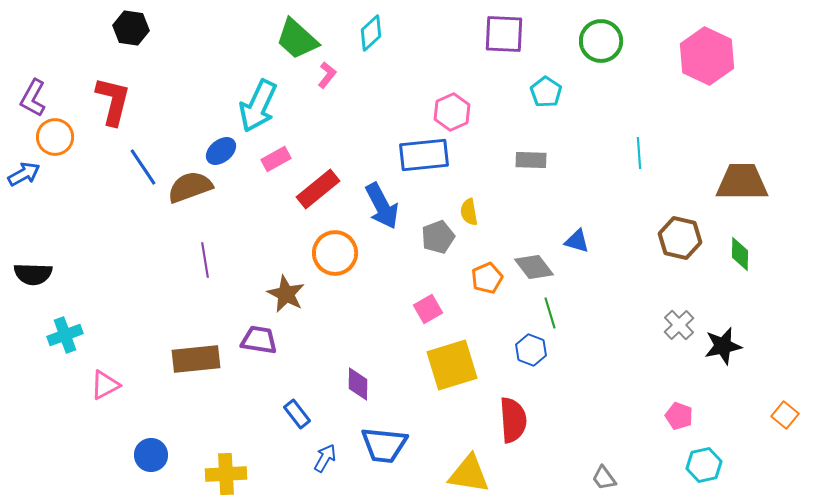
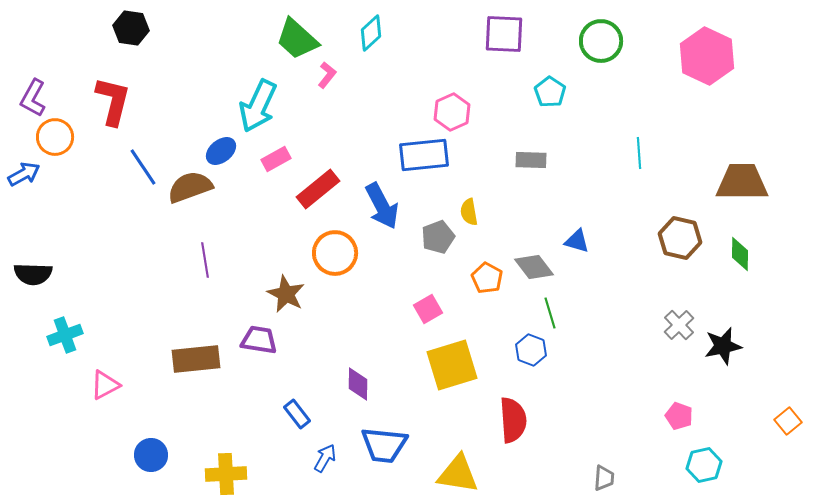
cyan pentagon at (546, 92): moved 4 px right
orange pentagon at (487, 278): rotated 20 degrees counterclockwise
orange square at (785, 415): moved 3 px right, 6 px down; rotated 12 degrees clockwise
yellow triangle at (469, 474): moved 11 px left
gray trapezoid at (604, 478): rotated 140 degrees counterclockwise
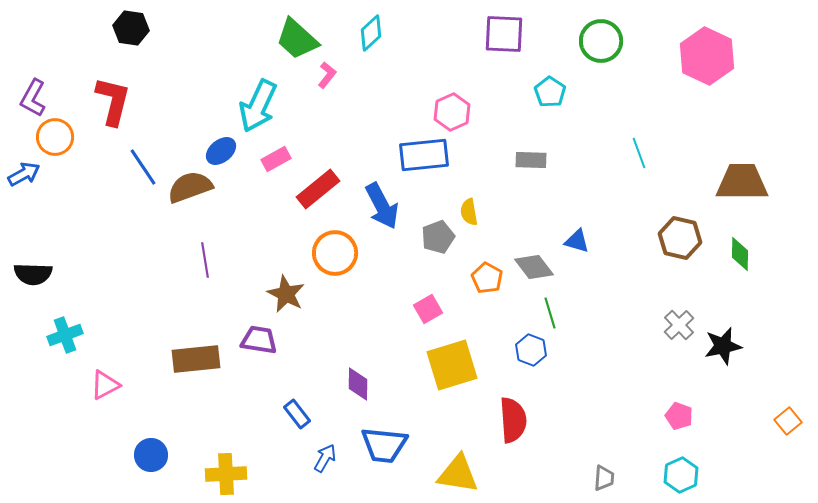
cyan line at (639, 153): rotated 16 degrees counterclockwise
cyan hexagon at (704, 465): moved 23 px left, 10 px down; rotated 12 degrees counterclockwise
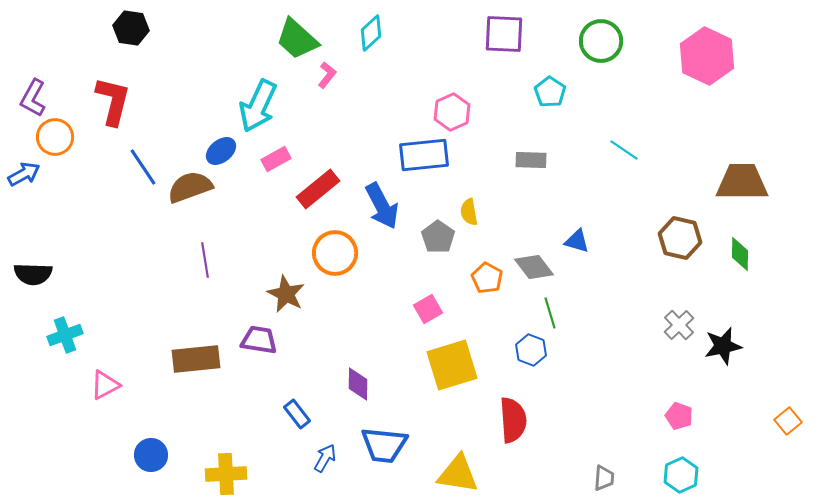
cyan line at (639, 153): moved 15 px left, 3 px up; rotated 36 degrees counterclockwise
gray pentagon at (438, 237): rotated 16 degrees counterclockwise
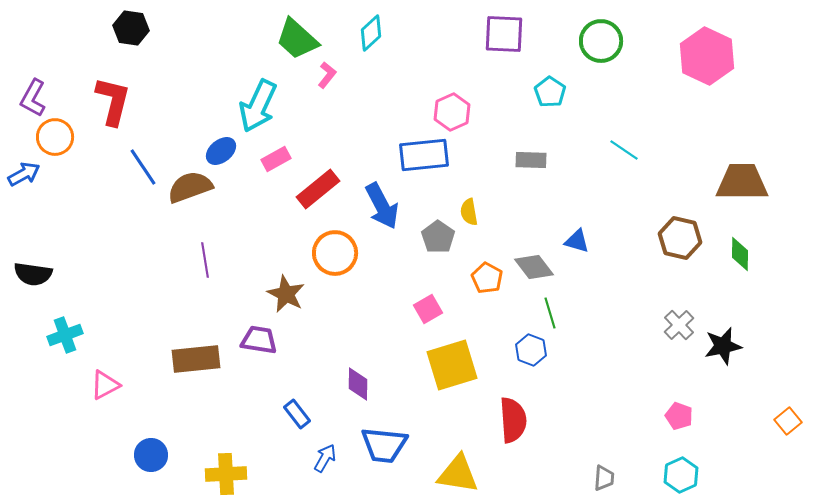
black semicircle at (33, 274): rotated 6 degrees clockwise
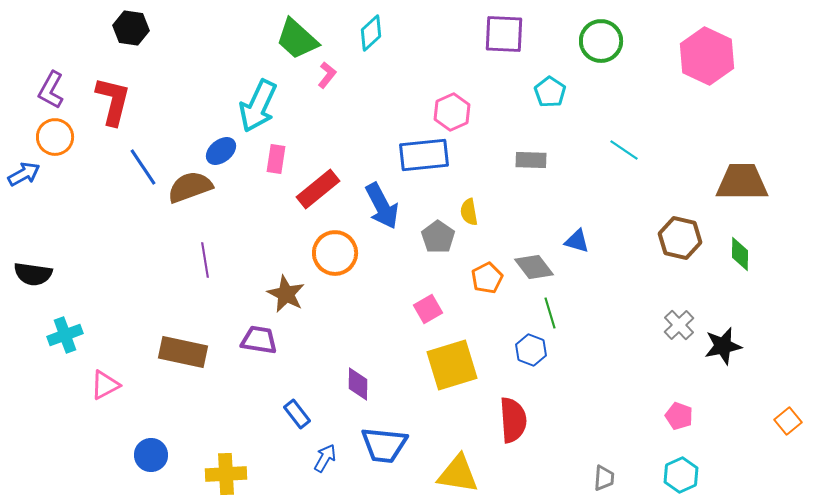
purple L-shape at (33, 98): moved 18 px right, 8 px up
pink rectangle at (276, 159): rotated 52 degrees counterclockwise
orange pentagon at (487, 278): rotated 16 degrees clockwise
brown rectangle at (196, 359): moved 13 px left, 7 px up; rotated 18 degrees clockwise
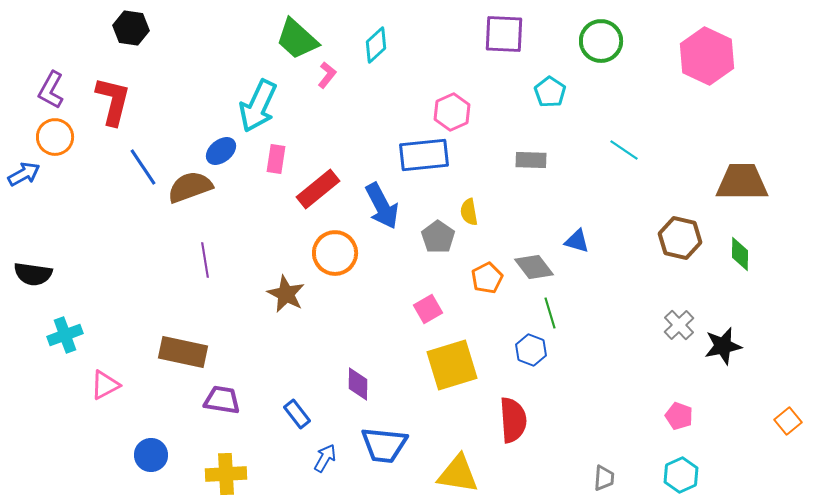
cyan diamond at (371, 33): moved 5 px right, 12 px down
purple trapezoid at (259, 340): moved 37 px left, 60 px down
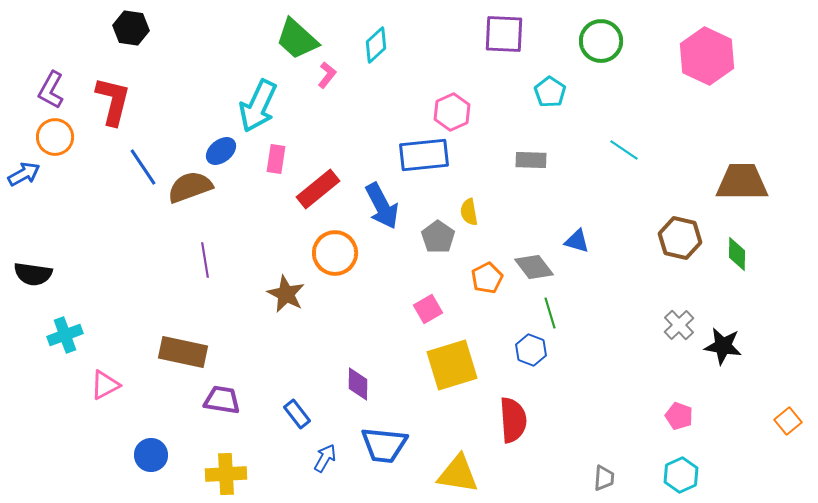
green diamond at (740, 254): moved 3 px left
black star at (723, 346): rotated 21 degrees clockwise
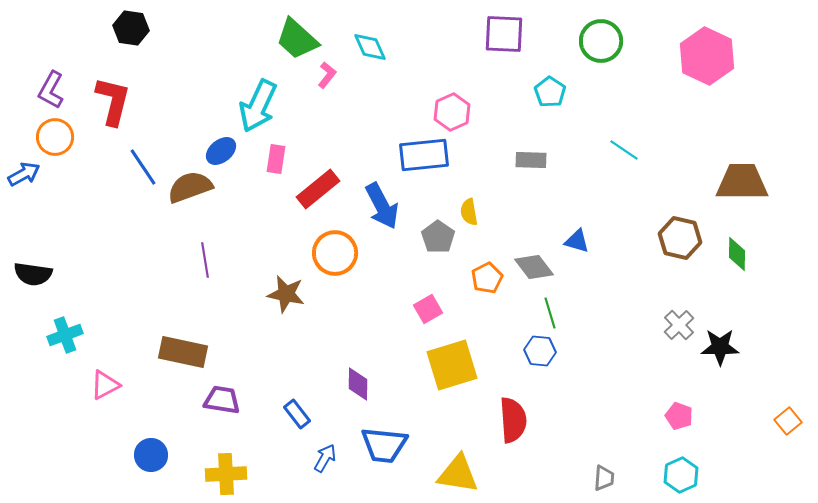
cyan diamond at (376, 45): moved 6 px left, 2 px down; rotated 72 degrees counterclockwise
brown star at (286, 294): rotated 15 degrees counterclockwise
black star at (723, 346): moved 3 px left, 1 px down; rotated 9 degrees counterclockwise
blue hexagon at (531, 350): moved 9 px right, 1 px down; rotated 16 degrees counterclockwise
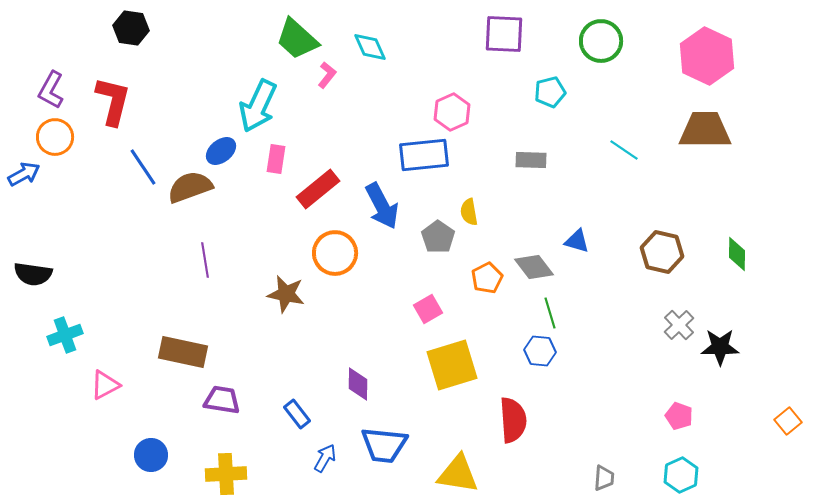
cyan pentagon at (550, 92): rotated 24 degrees clockwise
brown trapezoid at (742, 182): moved 37 px left, 52 px up
brown hexagon at (680, 238): moved 18 px left, 14 px down
